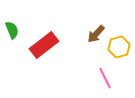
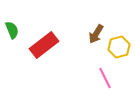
brown arrow: rotated 12 degrees counterclockwise
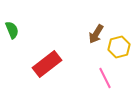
red rectangle: moved 3 px right, 19 px down
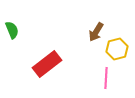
brown arrow: moved 2 px up
yellow hexagon: moved 2 px left, 2 px down
pink line: moved 1 px right; rotated 30 degrees clockwise
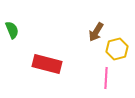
red rectangle: rotated 52 degrees clockwise
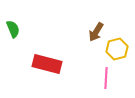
green semicircle: moved 1 px right, 1 px up
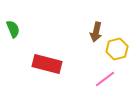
brown arrow: rotated 18 degrees counterclockwise
pink line: moved 1 px left, 1 px down; rotated 50 degrees clockwise
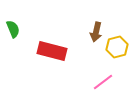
yellow hexagon: moved 2 px up
red rectangle: moved 5 px right, 13 px up
pink line: moved 2 px left, 3 px down
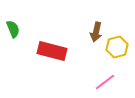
pink line: moved 2 px right
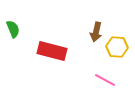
yellow hexagon: rotated 20 degrees clockwise
pink line: moved 2 px up; rotated 65 degrees clockwise
